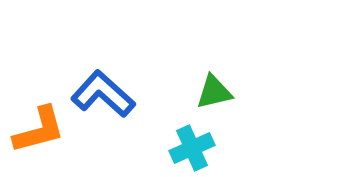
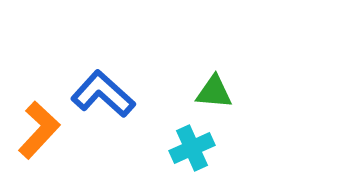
green triangle: rotated 18 degrees clockwise
orange L-shape: rotated 32 degrees counterclockwise
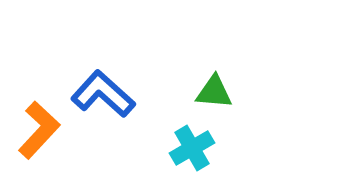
cyan cross: rotated 6 degrees counterclockwise
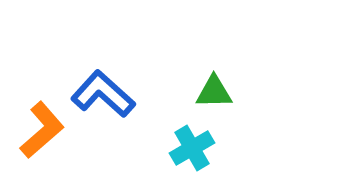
green triangle: rotated 6 degrees counterclockwise
orange L-shape: moved 3 px right; rotated 6 degrees clockwise
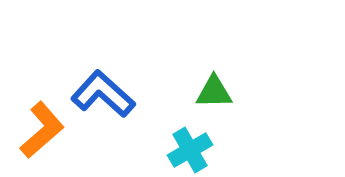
cyan cross: moved 2 px left, 2 px down
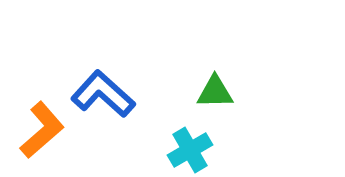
green triangle: moved 1 px right
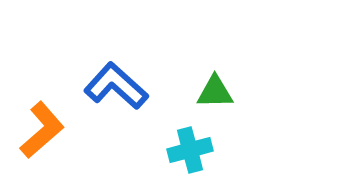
blue L-shape: moved 13 px right, 8 px up
cyan cross: rotated 15 degrees clockwise
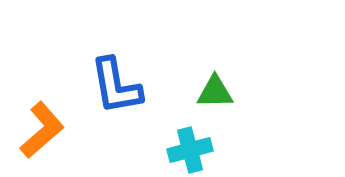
blue L-shape: rotated 142 degrees counterclockwise
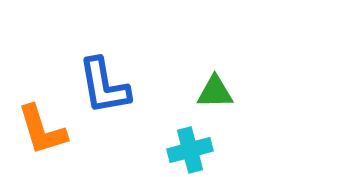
blue L-shape: moved 12 px left
orange L-shape: rotated 114 degrees clockwise
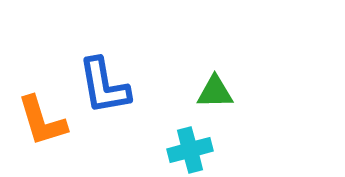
orange L-shape: moved 9 px up
